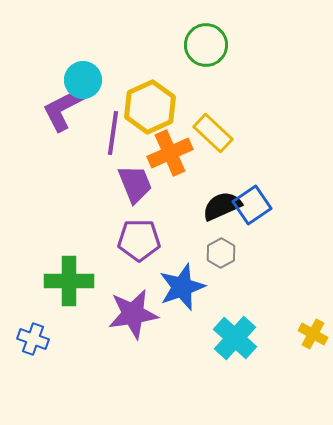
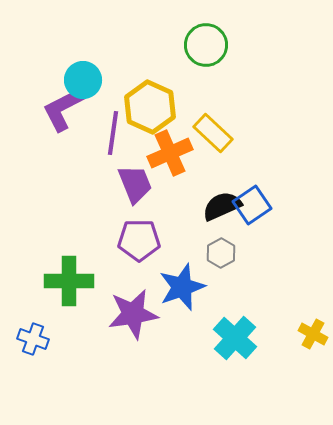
yellow hexagon: rotated 12 degrees counterclockwise
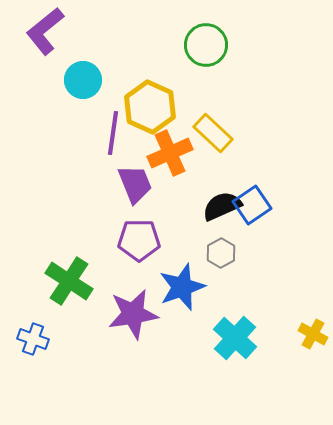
purple L-shape: moved 18 px left, 78 px up; rotated 12 degrees counterclockwise
green cross: rotated 33 degrees clockwise
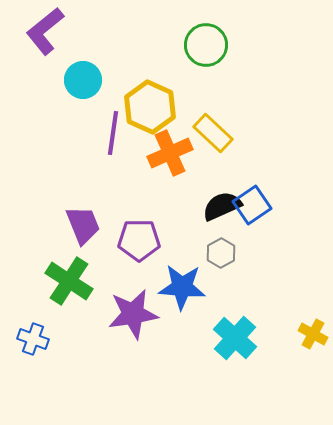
purple trapezoid: moved 52 px left, 41 px down
blue star: rotated 24 degrees clockwise
